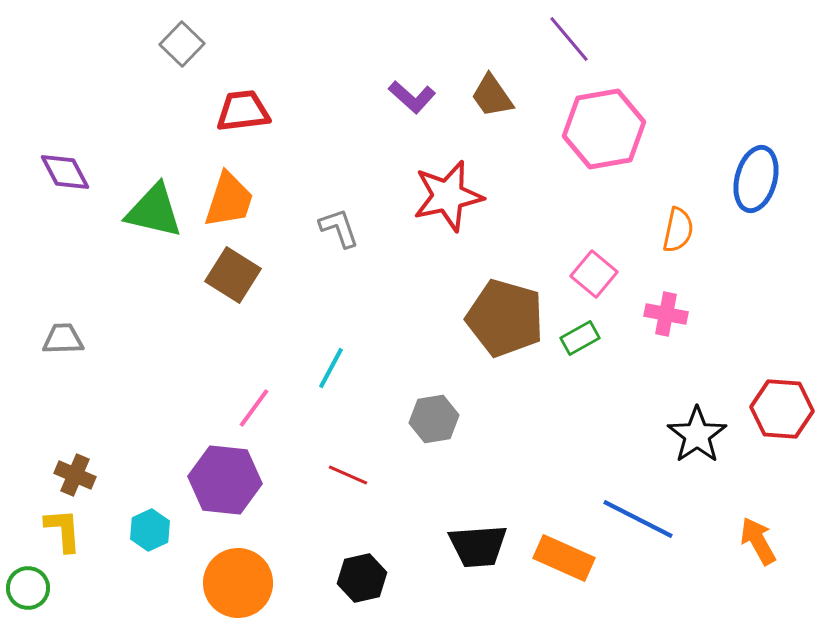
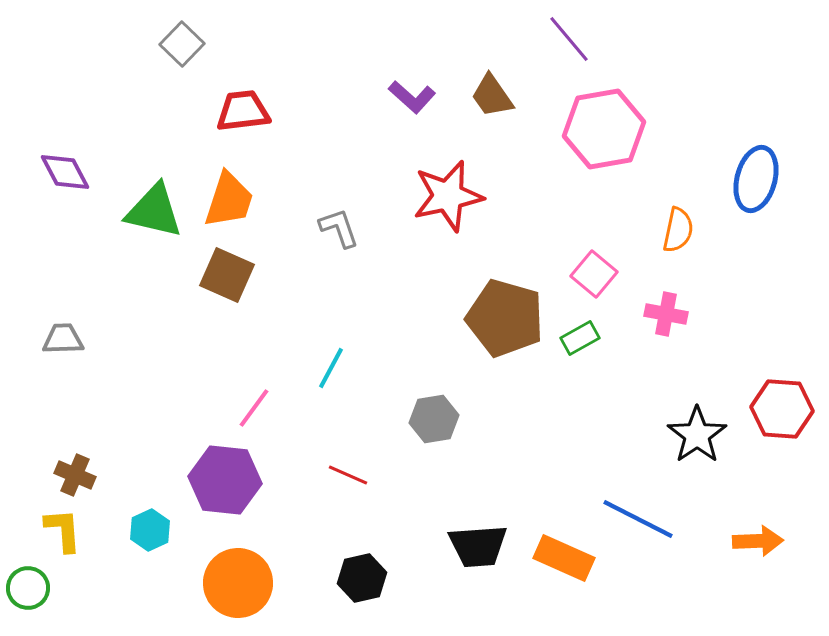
brown square: moved 6 px left; rotated 8 degrees counterclockwise
orange arrow: rotated 117 degrees clockwise
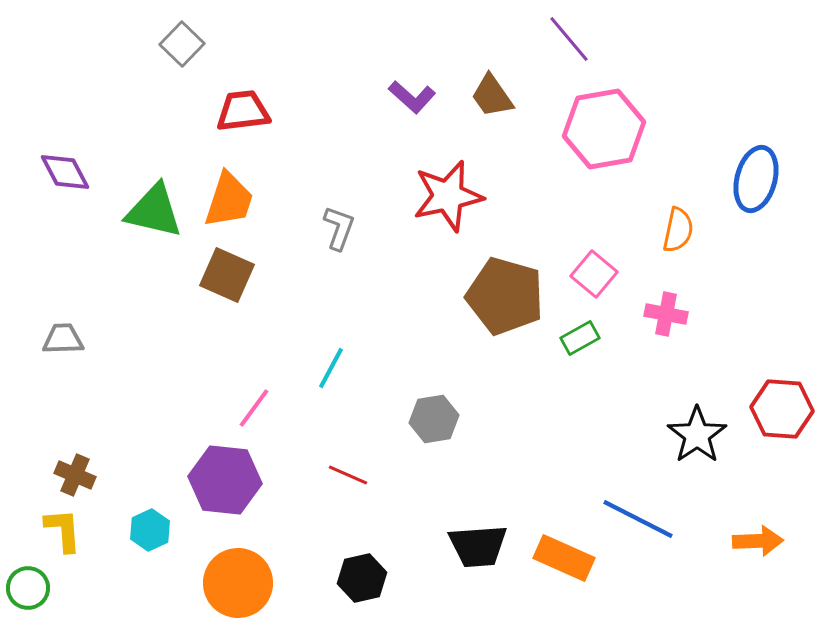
gray L-shape: rotated 39 degrees clockwise
brown pentagon: moved 22 px up
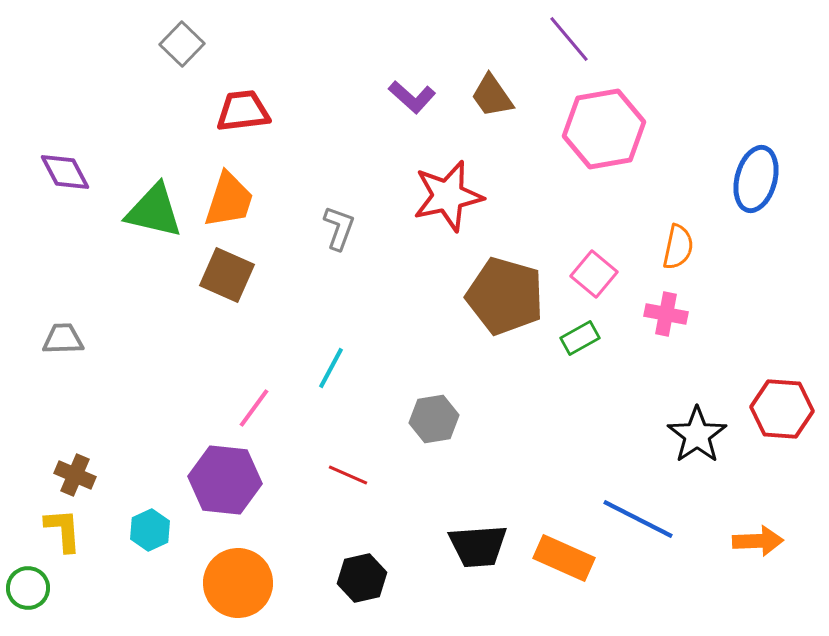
orange semicircle: moved 17 px down
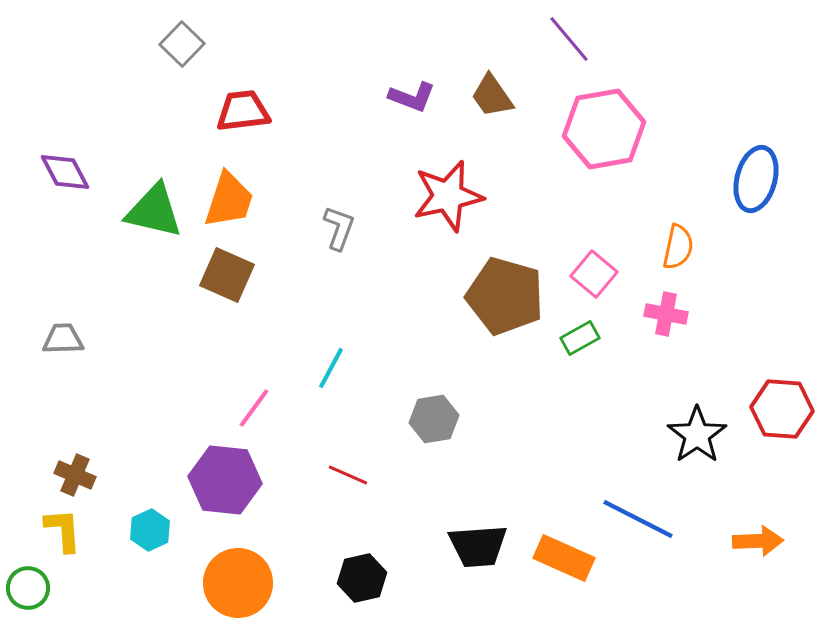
purple L-shape: rotated 21 degrees counterclockwise
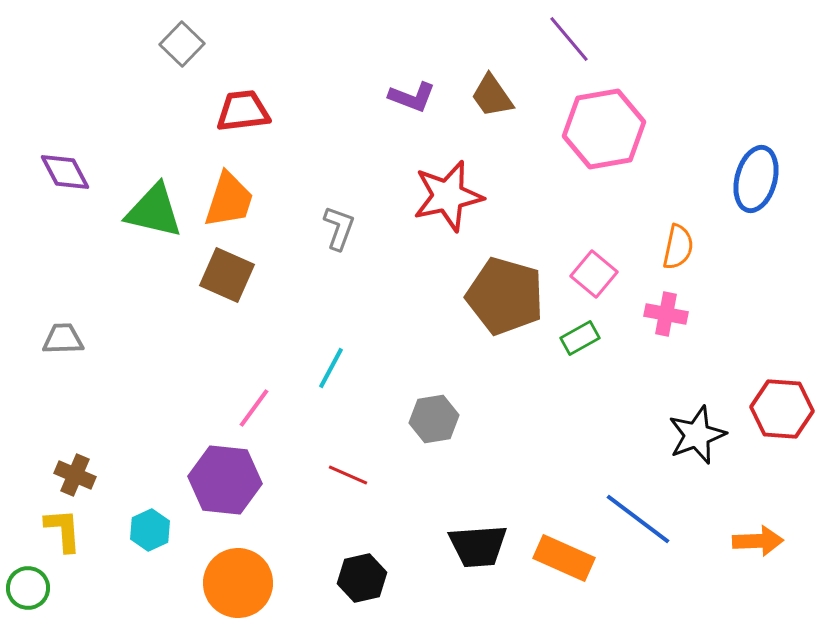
black star: rotated 14 degrees clockwise
blue line: rotated 10 degrees clockwise
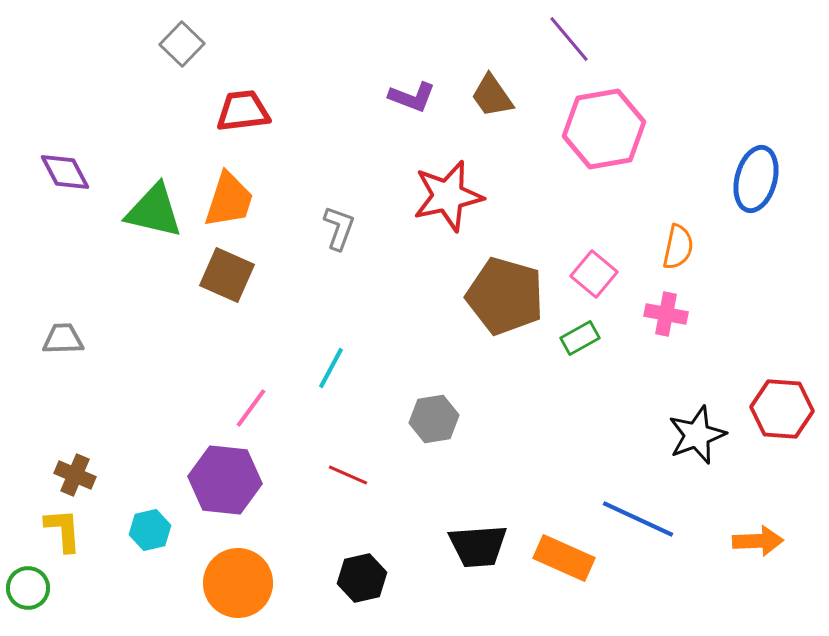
pink line: moved 3 px left
blue line: rotated 12 degrees counterclockwise
cyan hexagon: rotated 12 degrees clockwise
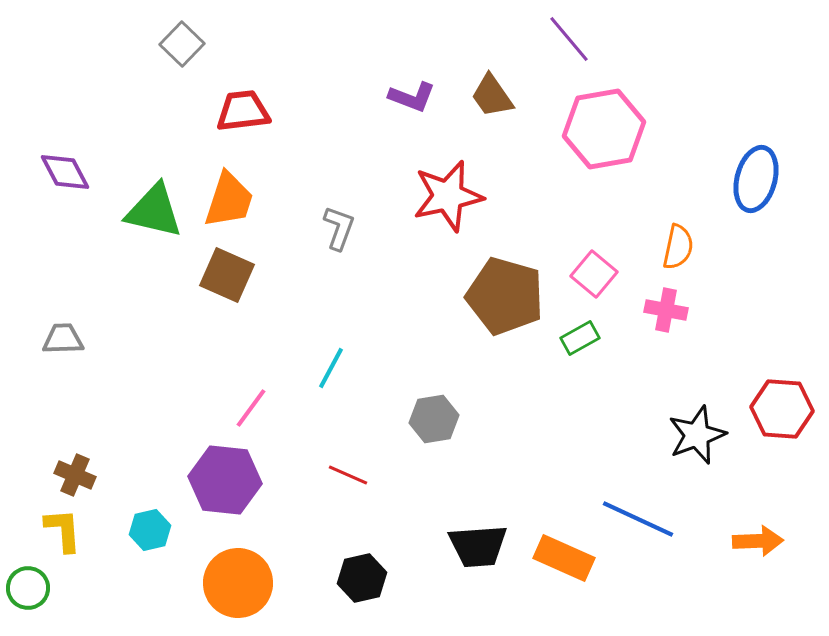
pink cross: moved 4 px up
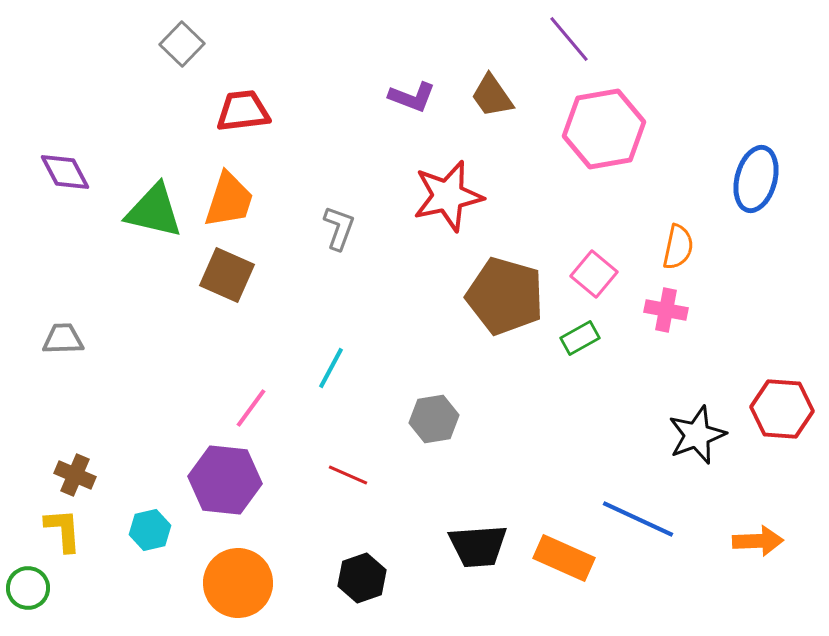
black hexagon: rotated 6 degrees counterclockwise
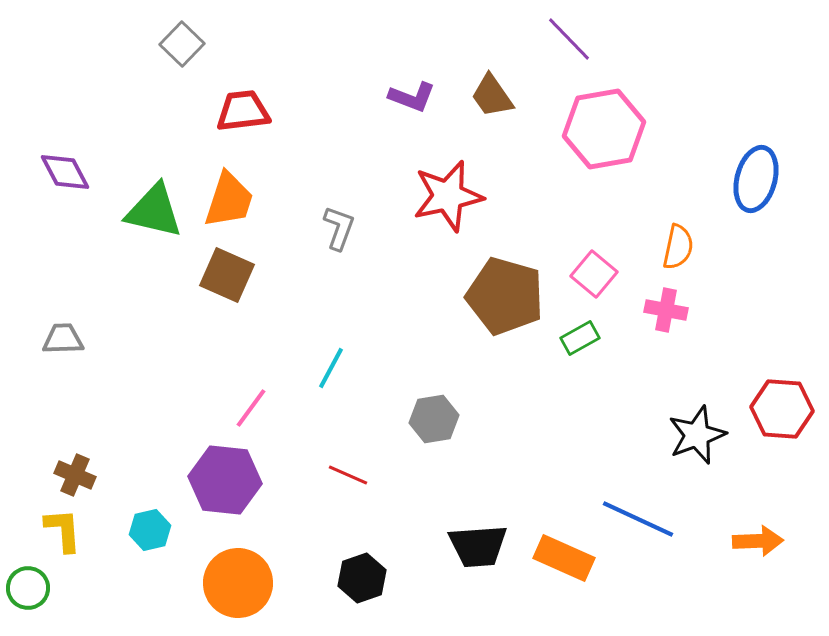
purple line: rotated 4 degrees counterclockwise
